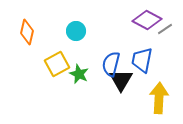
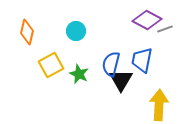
gray line: rotated 14 degrees clockwise
yellow square: moved 6 px left, 1 px down
yellow arrow: moved 7 px down
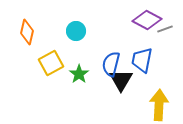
yellow square: moved 2 px up
green star: rotated 12 degrees clockwise
